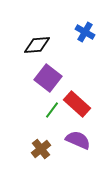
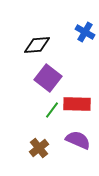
red rectangle: rotated 40 degrees counterclockwise
brown cross: moved 2 px left, 1 px up
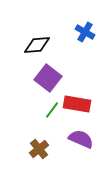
red rectangle: rotated 8 degrees clockwise
purple semicircle: moved 3 px right, 1 px up
brown cross: moved 1 px down
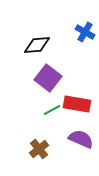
green line: rotated 24 degrees clockwise
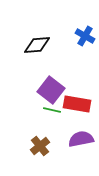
blue cross: moved 4 px down
purple square: moved 3 px right, 12 px down
green line: rotated 42 degrees clockwise
purple semicircle: rotated 35 degrees counterclockwise
brown cross: moved 1 px right, 3 px up
